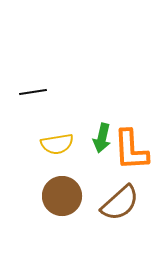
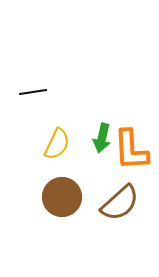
yellow semicircle: rotated 56 degrees counterclockwise
brown circle: moved 1 px down
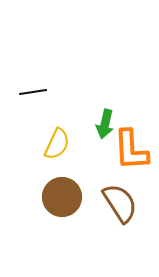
green arrow: moved 3 px right, 14 px up
brown semicircle: rotated 81 degrees counterclockwise
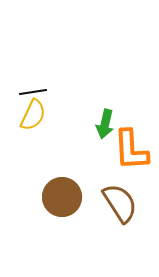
yellow semicircle: moved 24 px left, 29 px up
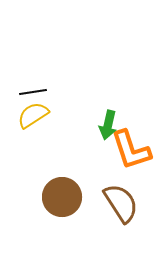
yellow semicircle: rotated 148 degrees counterclockwise
green arrow: moved 3 px right, 1 px down
orange L-shape: rotated 15 degrees counterclockwise
brown semicircle: moved 1 px right
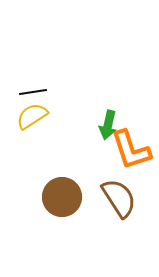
yellow semicircle: moved 1 px left, 1 px down
brown semicircle: moved 2 px left, 5 px up
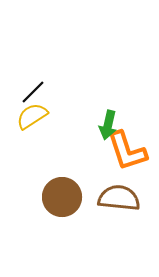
black line: rotated 36 degrees counterclockwise
orange L-shape: moved 4 px left, 1 px down
brown semicircle: rotated 51 degrees counterclockwise
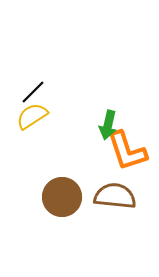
brown semicircle: moved 4 px left, 2 px up
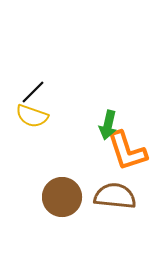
yellow semicircle: rotated 128 degrees counterclockwise
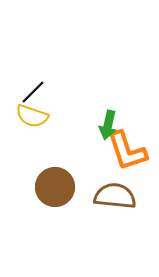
brown circle: moved 7 px left, 10 px up
